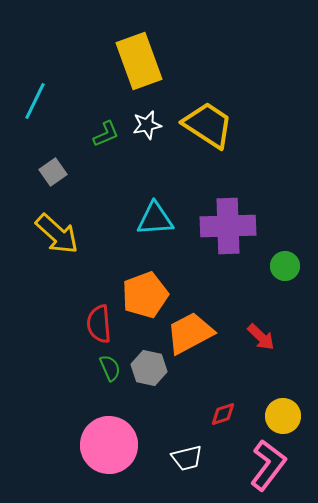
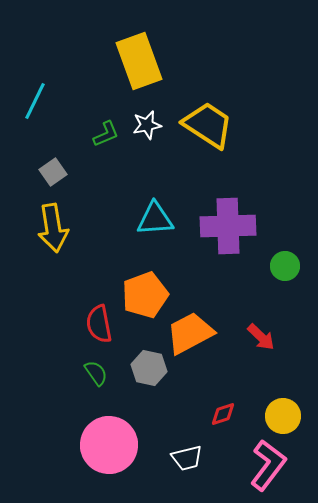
yellow arrow: moved 4 px left, 6 px up; rotated 39 degrees clockwise
red semicircle: rotated 6 degrees counterclockwise
green semicircle: moved 14 px left, 5 px down; rotated 12 degrees counterclockwise
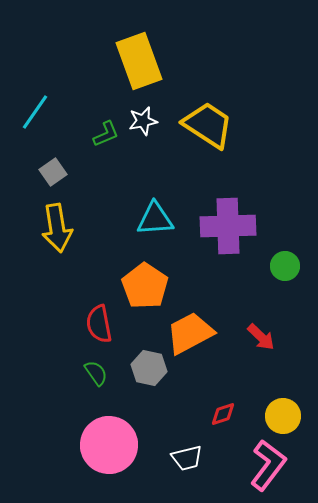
cyan line: moved 11 px down; rotated 9 degrees clockwise
white star: moved 4 px left, 4 px up
yellow arrow: moved 4 px right
orange pentagon: moved 9 px up; rotated 18 degrees counterclockwise
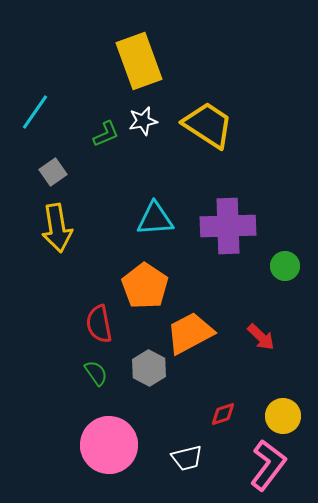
gray hexagon: rotated 16 degrees clockwise
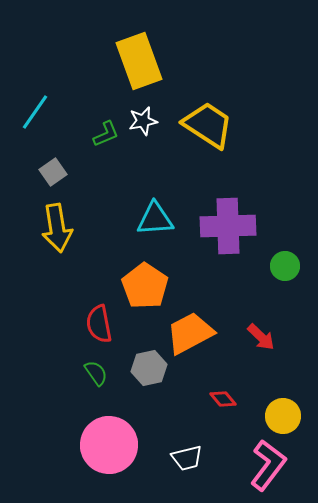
gray hexagon: rotated 20 degrees clockwise
red diamond: moved 15 px up; rotated 68 degrees clockwise
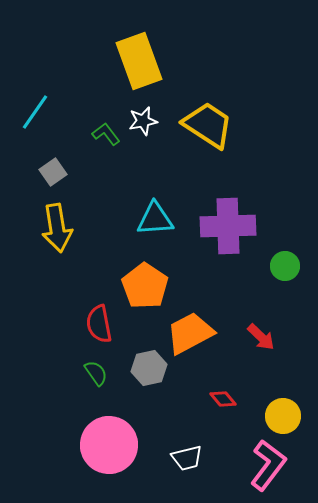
green L-shape: rotated 104 degrees counterclockwise
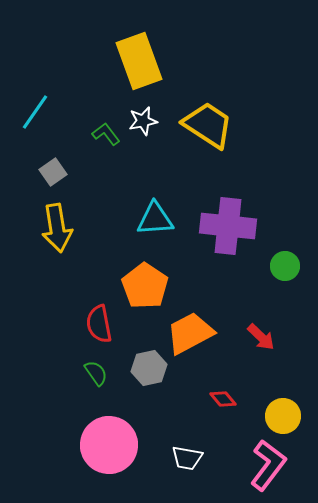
purple cross: rotated 8 degrees clockwise
white trapezoid: rotated 24 degrees clockwise
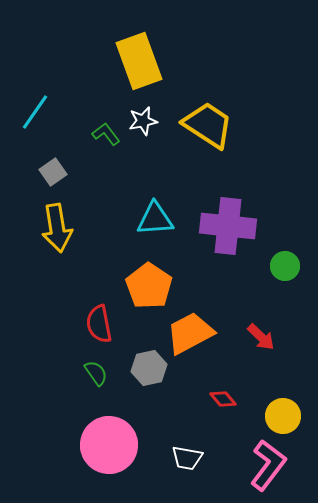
orange pentagon: moved 4 px right
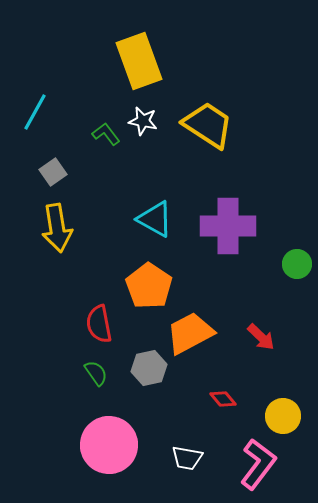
cyan line: rotated 6 degrees counterclockwise
white star: rotated 24 degrees clockwise
cyan triangle: rotated 33 degrees clockwise
purple cross: rotated 6 degrees counterclockwise
green circle: moved 12 px right, 2 px up
pink L-shape: moved 10 px left, 1 px up
